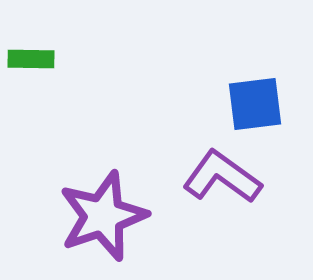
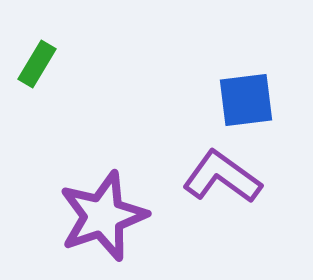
green rectangle: moved 6 px right, 5 px down; rotated 60 degrees counterclockwise
blue square: moved 9 px left, 4 px up
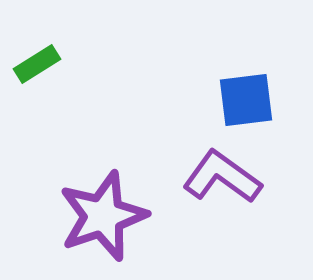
green rectangle: rotated 27 degrees clockwise
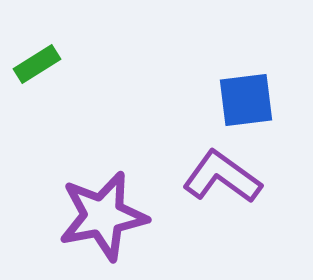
purple star: rotated 8 degrees clockwise
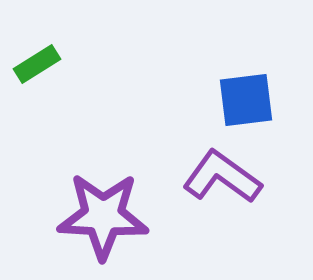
purple star: rotated 14 degrees clockwise
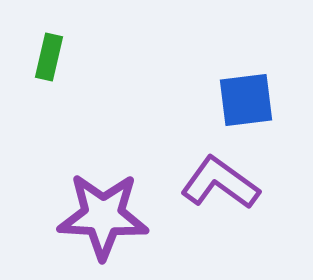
green rectangle: moved 12 px right, 7 px up; rotated 45 degrees counterclockwise
purple L-shape: moved 2 px left, 6 px down
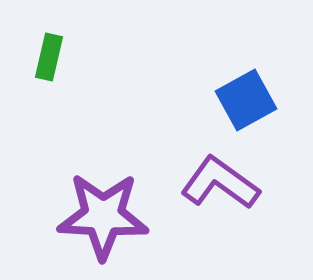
blue square: rotated 22 degrees counterclockwise
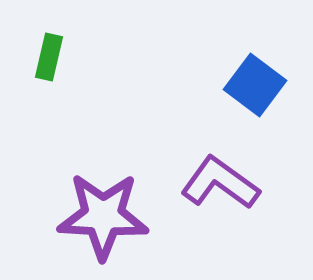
blue square: moved 9 px right, 15 px up; rotated 24 degrees counterclockwise
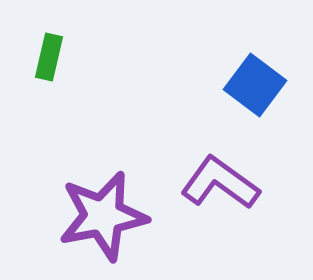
purple star: rotated 14 degrees counterclockwise
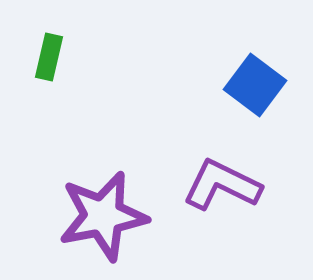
purple L-shape: moved 2 px right, 2 px down; rotated 10 degrees counterclockwise
